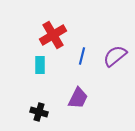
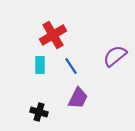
blue line: moved 11 px left, 10 px down; rotated 48 degrees counterclockwise
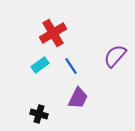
red cross: moved 2 px up
purple semicircle: rotated 10 degrees counterclockwise
cyan rectangle: rotated 54 degrees clockwise
black cross: moved 2 px down
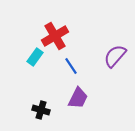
red cross: moved 2 px right, 3 px down
cyan rectangle: moved 5 px left, 8 px up; rotated 18 degrees counterclockwise
black cross: moved 2 px right, 4 px up
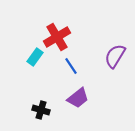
red cross: moved 2 px right, 1 px down
purple semicircle: rotated 10 degrees counterclockwise
purple trapezoid: rotated 25 degrees clockwise
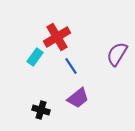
purple semicircle: moved 2 px right, 2 px up
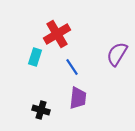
red cross: moved 3 px up
cyan rectangle: rotated 18 degrees counterclockwise
blue line: moved 1 px right, 1 px down
purple trapezoid: rotated 45 degrees counterclockwise
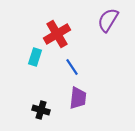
purple semicircle: moved 9 px left, 34 px up
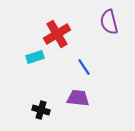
purple semicircle: moved 1 px right, 2 px down; rotated 45 degrees counterclockwise
cyan rectangle: rotated 54 degrees clockwise
blue line: moved 12 px right
purple trapezoid: rotated 90 degrees counterclockwise
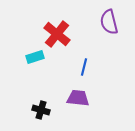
red cross: rotated 20 degrees counterclockwise
blue line: rotated 48 degrees clockwise
